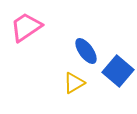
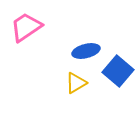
blue ellipse: rotated 68 degrees counterclockwise
yellow triangle: moved 2 px right
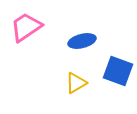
blue ellipse: moved 4 px left, 10 px up
blue square: rotated 20 degrees counterclockwise
